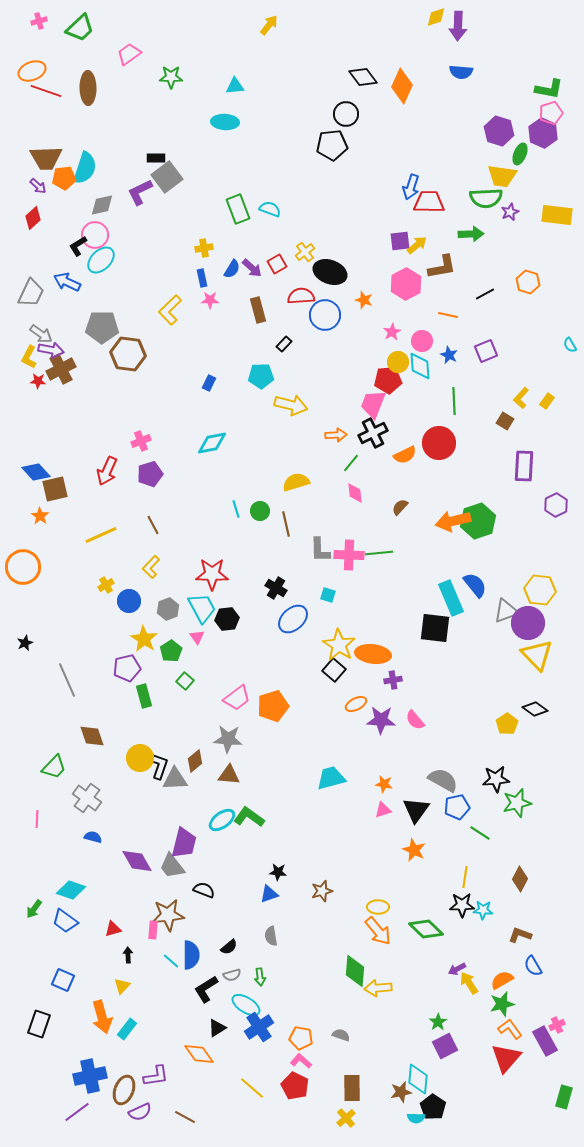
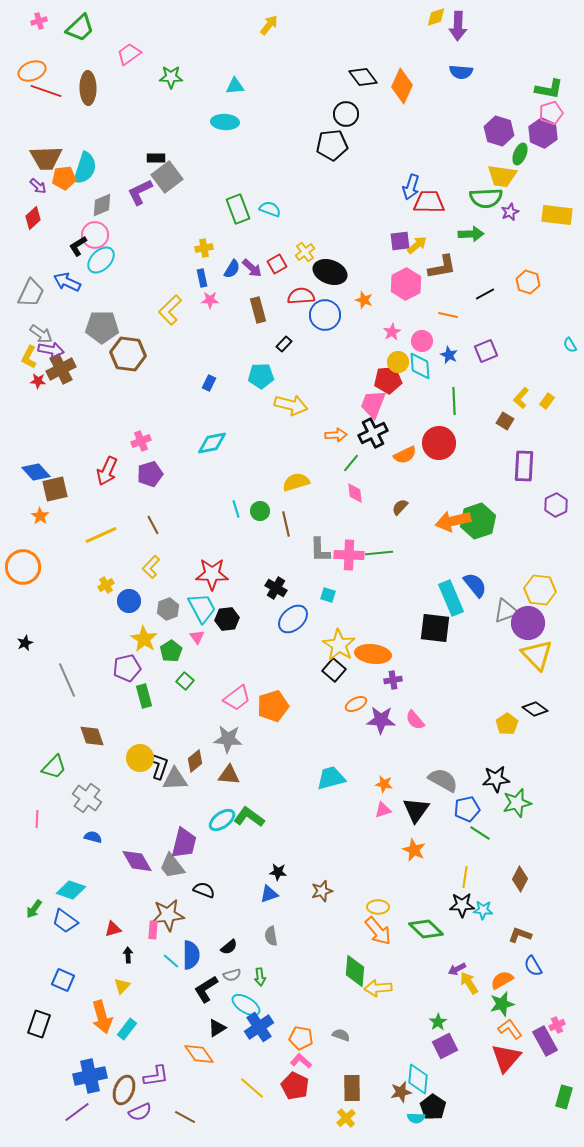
gray diamond at (102, 205): rotated 10 degrees counterclockwise
blue pentagon at (457, 807): moved 10 px right, 2 px down
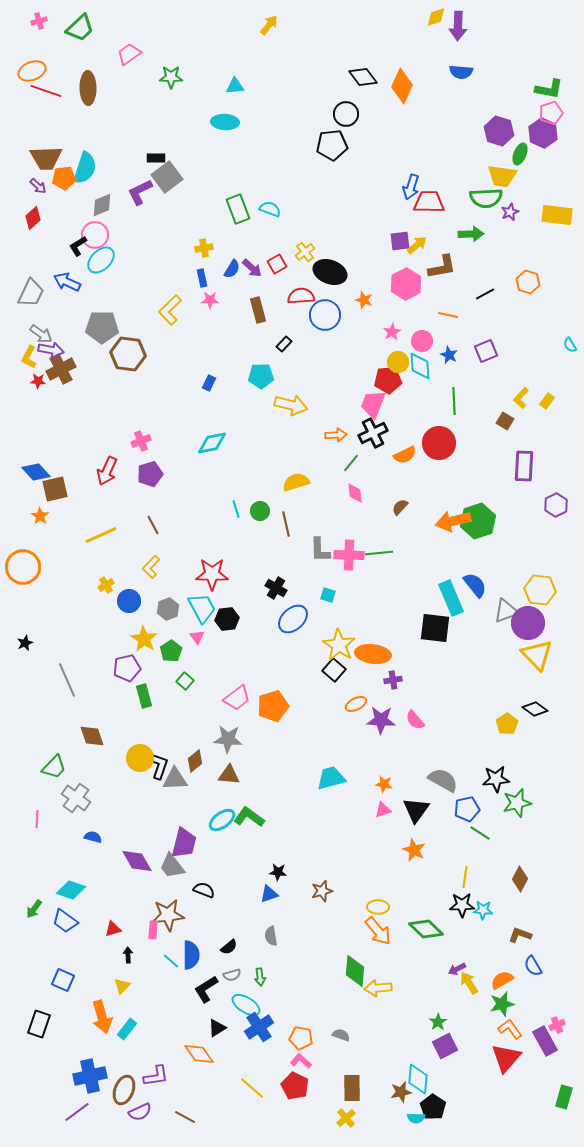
gray cross at (87, 798): moved 11 px left
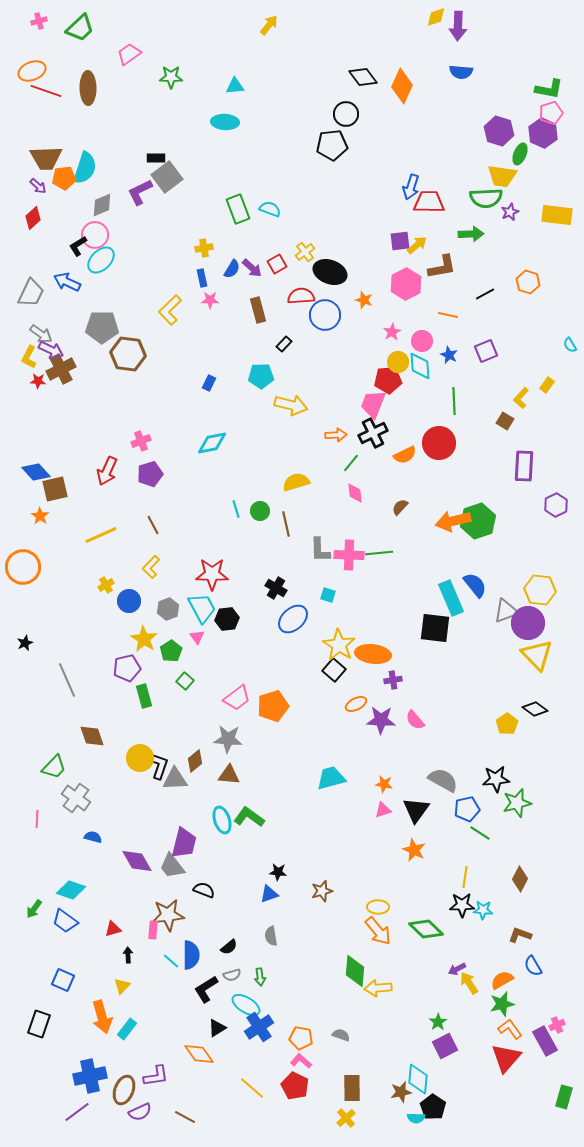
purple arrow at (51, 350): rotated 15 degrees clockwise
yellow rectangle at (547, 401): moved 16 px up
cyan ellipse at (222, 820): rotated 72 degrees counterclockwise
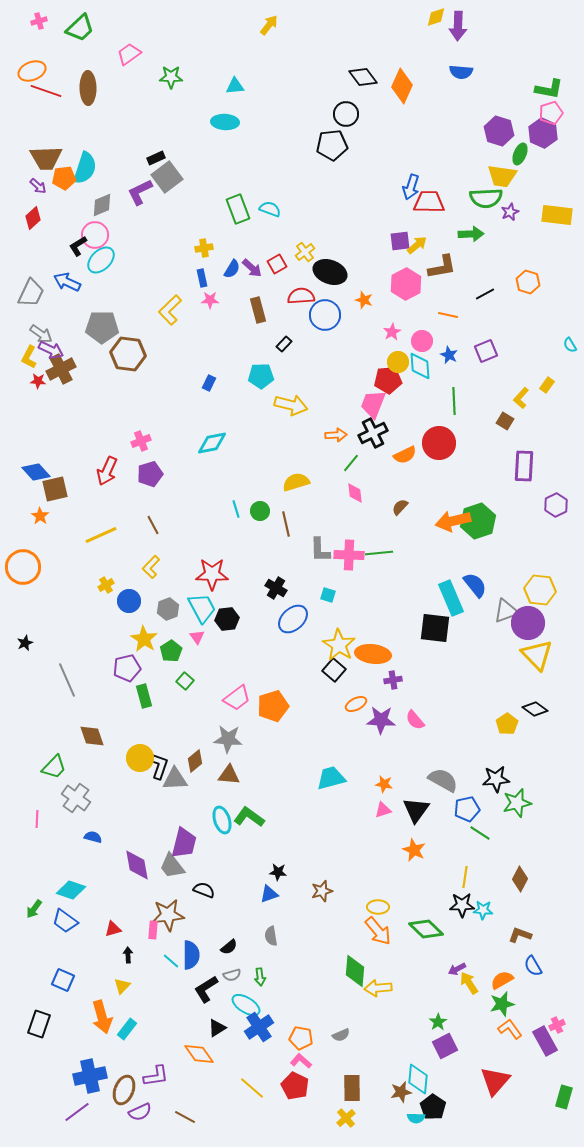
black rectangle at (156, 158): rotated 24 degrees counterclockwise
purple diamond at (137, 861): moved 4 px down; rotated 20 degrees clockwise
gray semicircle at (341, 1035): rotated 138 degrees clockwise
red triangle at (506, 1058): moved 11 px left, 23 px down
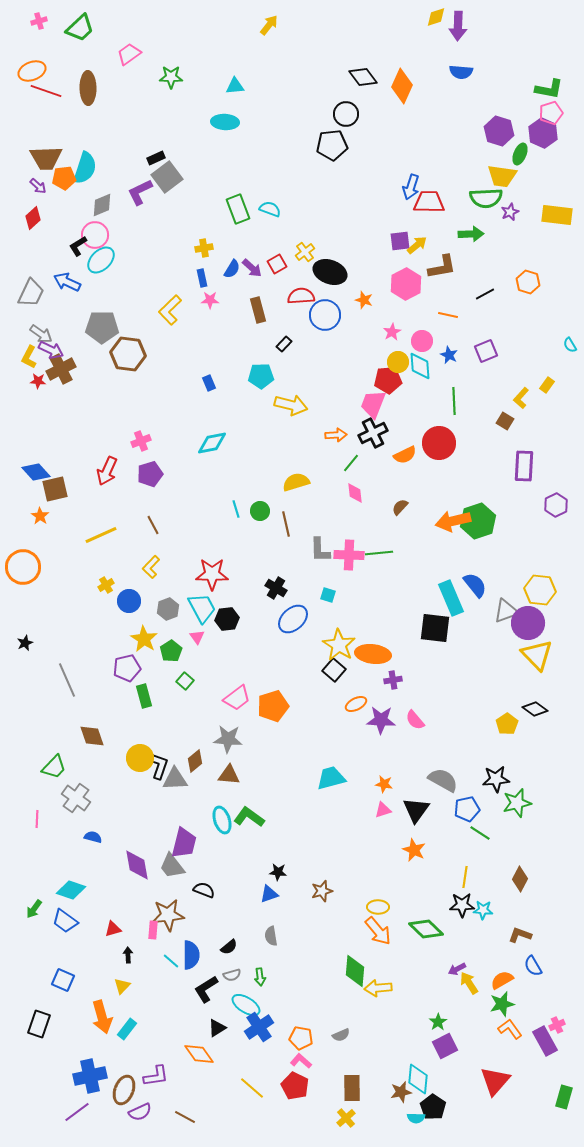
blue rectangle at (209, 383): rotated 49 degrees counterclockwise
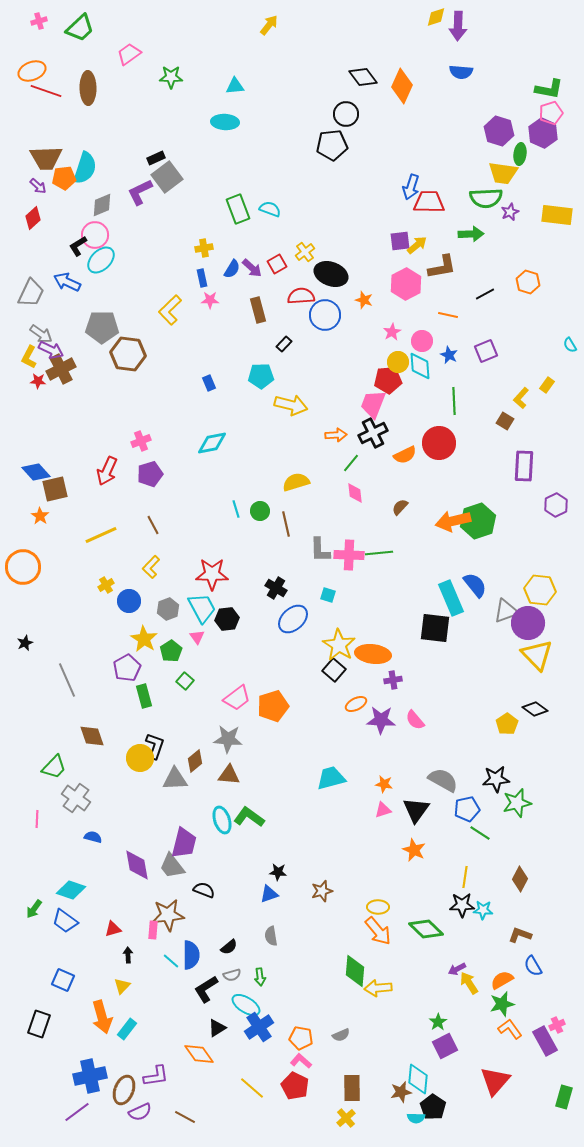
green ellipse at (520, 154): rotated 15 degrees counterclockwise
yellow trapezoid at (502, 176): moved 1 px right, 3 px up
black ellipse at (330, 272): moved 1 px right, 2 px down
purple pentagon at (127, 668): rotated 16 degrees counterclockwise
black L-shape at (159, 766): moved 4 px left, 20 px up
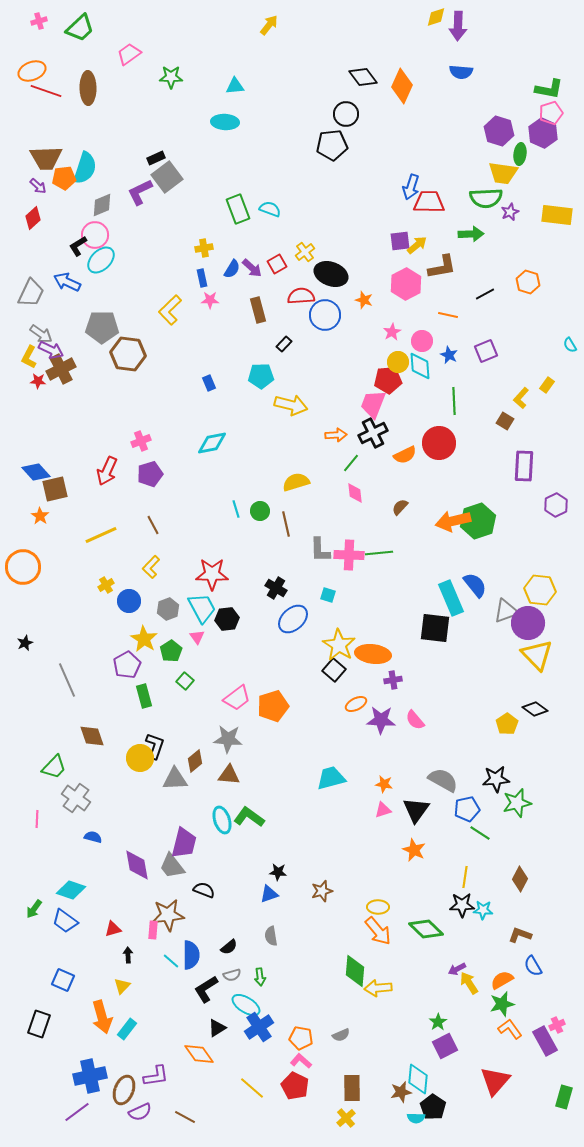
purple pentagon at (127, 668): moved 3 px up
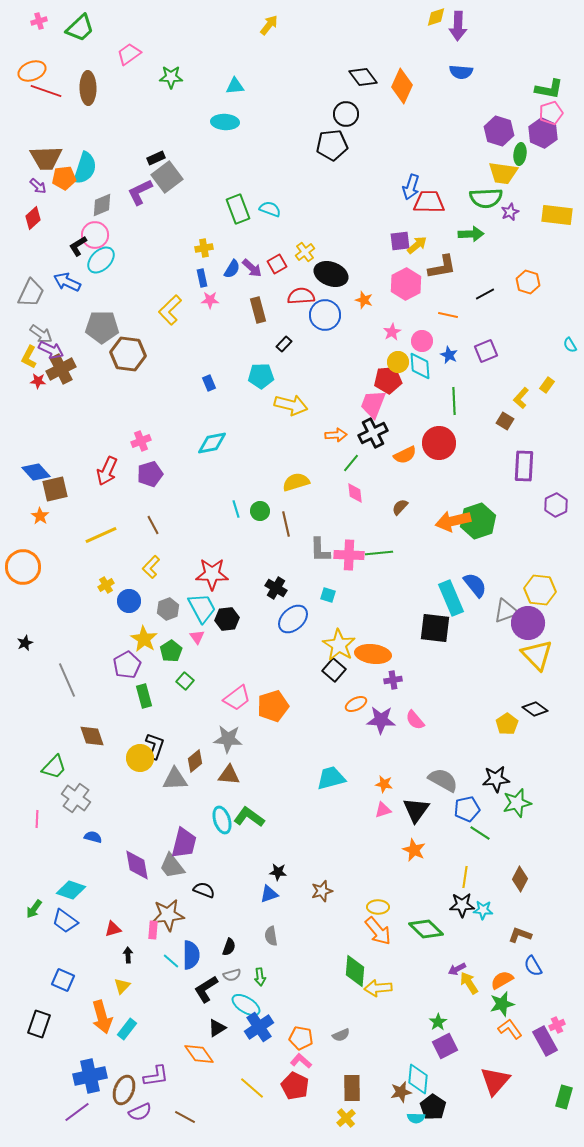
black semicircle at (229, 947): rotated 30 degrees counterclockwise
